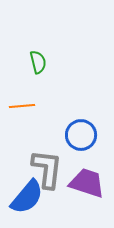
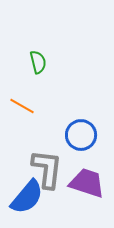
orange line: rotated 35 degrees clockwise
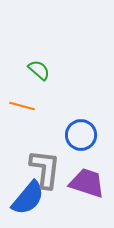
green semicircle: moved 1 px right, 8 px down; rotated 35 degrees counterclockwise
orange line: rotated 15 degrees counterclockwise
gray L-shape: moved 2 px left
blue semicircle: moved 1 px right, 1 px down
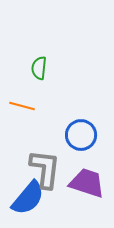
green semicircle: moved 2 px up; rotated 125 degrees counterclockwise
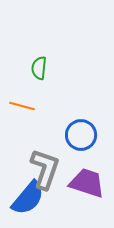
gray L-shape: rotated 12 degrees clockwise
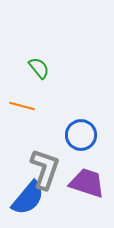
green semicircle: rotated 135 degrees clockwise
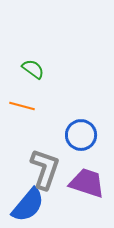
green semicircle: moved 6 px left, 1 px down; rotated 15 degrees counterclockwise
blue semicircle: moved 7 px down
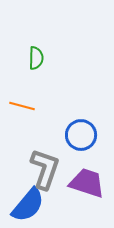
green semicircle: moved 3 px right, 11 px up; rotated 55 degrees clockwise
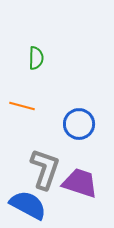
blue circle: moved 2 px left, 11 px up
purple trapezoid: moved 7 px left
blue semicircle: rotated 102 degrees counterclockwise
